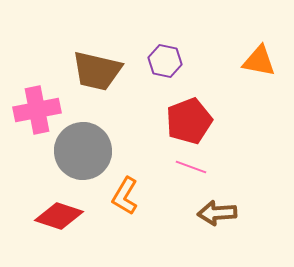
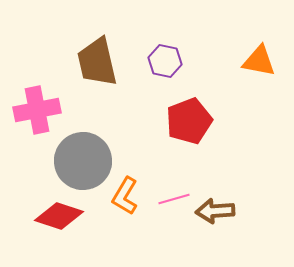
brown trapezoid: moved 9 px up; rotated 64 degrees clockwise
gray circle: moved 10 px down
pink line: moved 17 px left, 32 px down; rotated 36 degrees counterclockwise
brown arrow: moved 2 px left, 2 px up
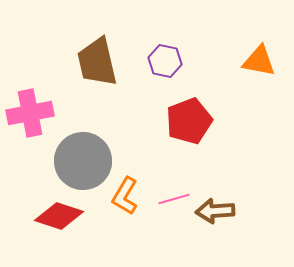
pink cross: moved 7 px left, 3 px down
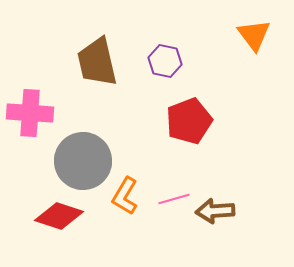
orange triangle: moved 5 px left, 26 px up; rotated 42 degrees clockwise
pink cross: rotated 15 degrees clockwise
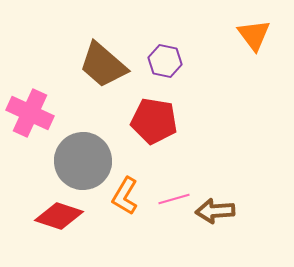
brown trapezoid: moved 6 px right, 3 px down; rotated 36 degrees counterclockwise
pink cross: rotated 21 degrees clockwise
red pentagon: moved 35 px left; rotated 30 degrees clockwise
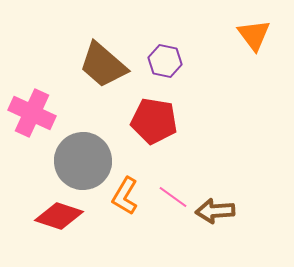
pink cross: moved 2 px right
pink line: moved 1 px left, 2 px up; rotated 52 degrees clockwise
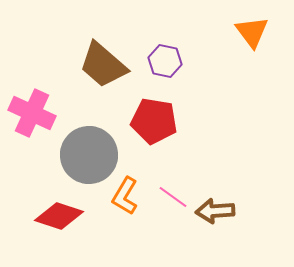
orange triangle: moved 2 px left, 3 px up
gray circle: moved 6 px right, 6 px up
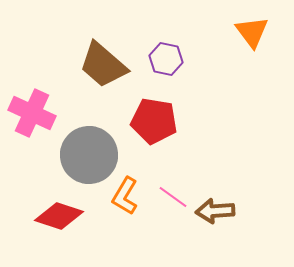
purple hexagon: moved 1 px right, 2 px up
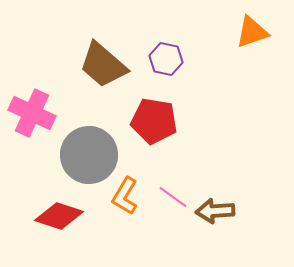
orange triangle: rotated 48 degrees clockwise
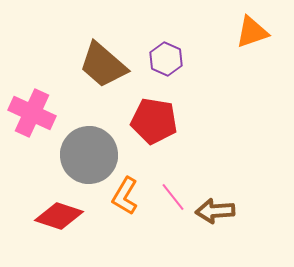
purple hexagon: rotated 12 degrees clockwise
pink line: rotated 16 degrees clockwise
